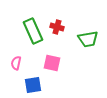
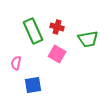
pink square: moved 5 px right, 9 px up; rotated 18 degrees clockwise
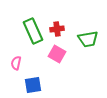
red cross: moved 2 px down; rotated 24 degrees counterclockwise
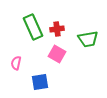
green rectangle: moved 4 px up
blue square: moved 7 px right, 3 px up
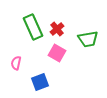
red cross: rotated 32 degrees counterclockwise
pink square: moved 1 px up
blue square: rotated 12 degrees counterclockwise
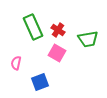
red cross: moved 1 px right, 1 px down; rotated 16 degrees counterclockwise
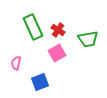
pink square: rotated 30 degrees clockwise
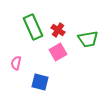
pink square: moved 1 px right, 1 px up
blue square: rotated 36 degrees clockwise
